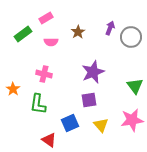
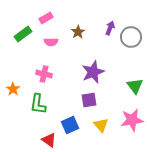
blue square: moved 2 px down
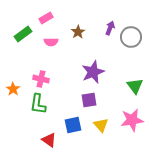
pink cross: moved 3 px left, 5 px down
blue square: moved 3 px right; rotated 12 degrees clockwise
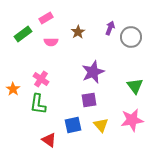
pink cross: rotated 21 degrees clockwise
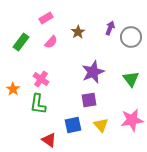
green rectangle: moved 2 px left, 8 px down; rotated 18 degrees counterclockwise
pink semicircle: rotated 48 degrees counterclockwise
green triangle: moved 4 px left, 7 px up
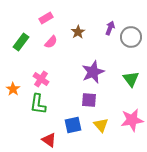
purple square: rotated 14 degrees clockwise
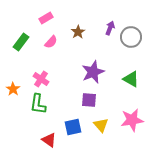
green triangle: rotated 24 degrees counterclockwise
blue square: moved 2 px down
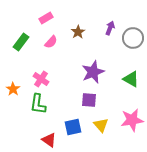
gray circle: moved 2 px right, 1 px down
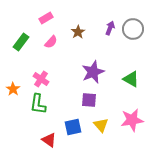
gray circle: moved 9 px up
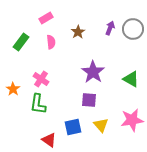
pink semicircle: rotated 48 degrees counterclockwise
purple star: rotated 15 degrees counterclockwise
